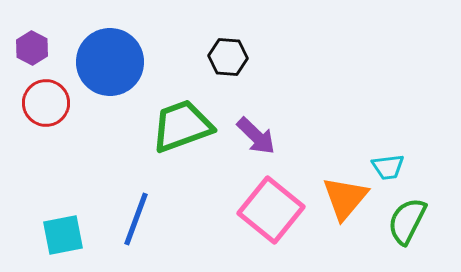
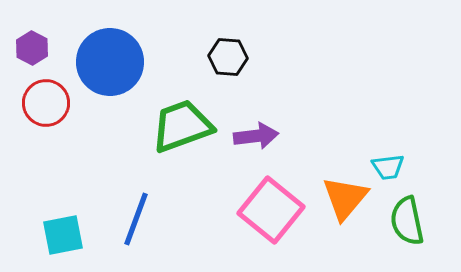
purple arrow: rotated 51 degrees counterclockwise
green semicircle: rotated 39 degrees counterclockwise
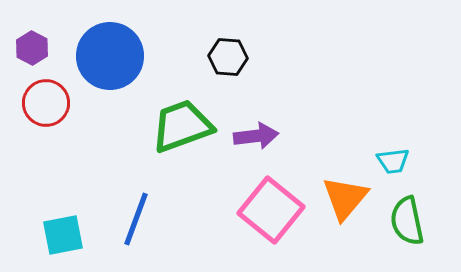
blue circle: moved 6 px up
cyan trapezoid: moved 5 px right, 6 px up
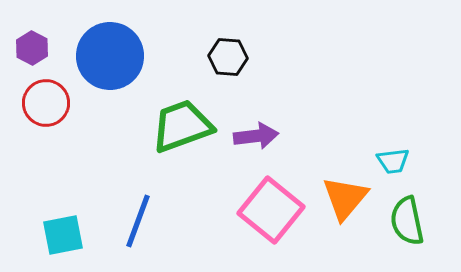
blue line: moved 2 px right, 2 px down
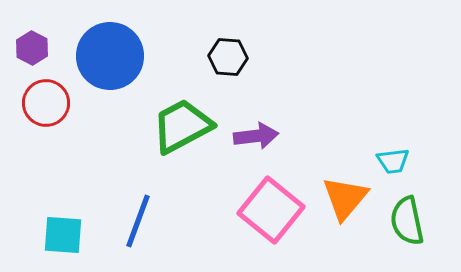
green trapezoid: rotated 8 degrees counterclockwise
cyan square: rotated 15 degrees clockwise
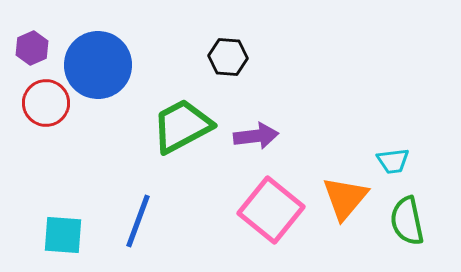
purple hexagon: rotated 8 degrees clockwise
blue circle: moved 12 px left, 9 px down
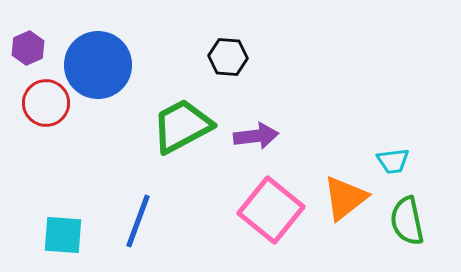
purple hexagon: moved 4 px left
orange triangle: rotated 12 degrees clockwise
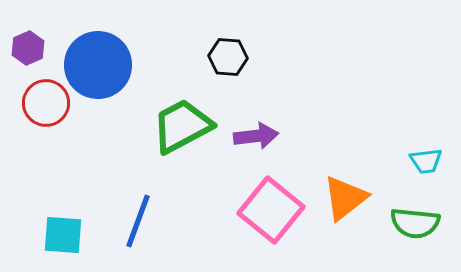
cyan trapezoid: moved 33 px right
green semicircle: moved 8 px right, 2 px down; rotated 72 degrees counterclockwise
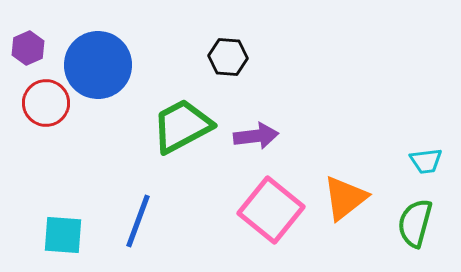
green semicircle: rotated 99 degrees clockwise
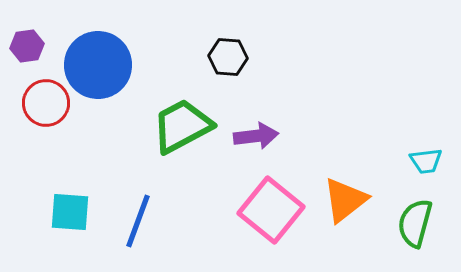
purple hexagon: moved 1 px left, 2 px up; rotated 16 degrees clockwise
orange triangle: moved 2 px down
cyan square: moved 7 px right, 23 px up
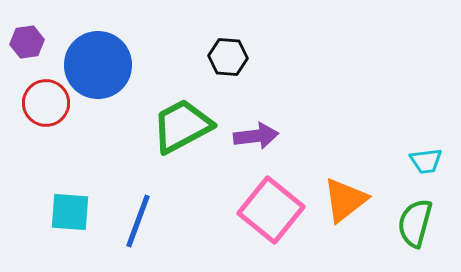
purple hexagon: moved 4 px up
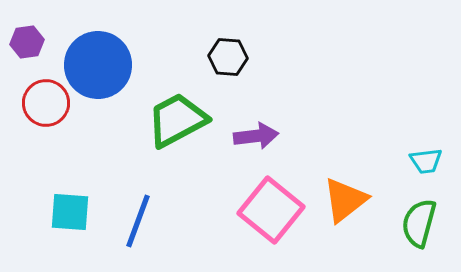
green trapezoid: moved 5 px left, 6 px up
green semicircle: moved 4 px right
